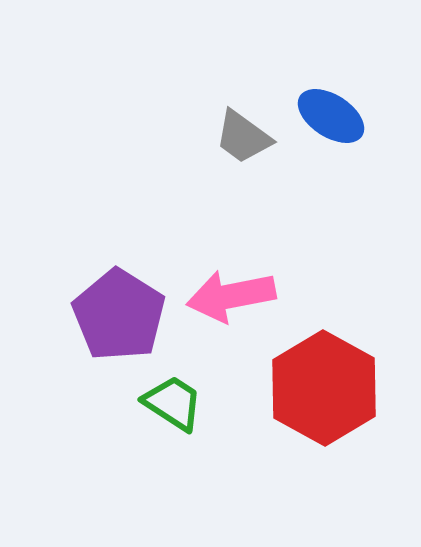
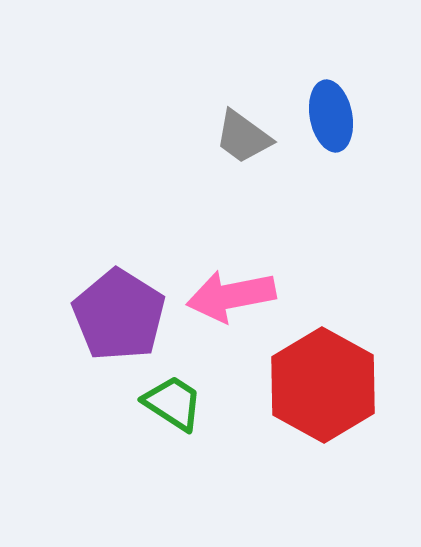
blue ellipse: rotated 46 degrees clockwise
red hexagon: moved 1 px left, 3 px up
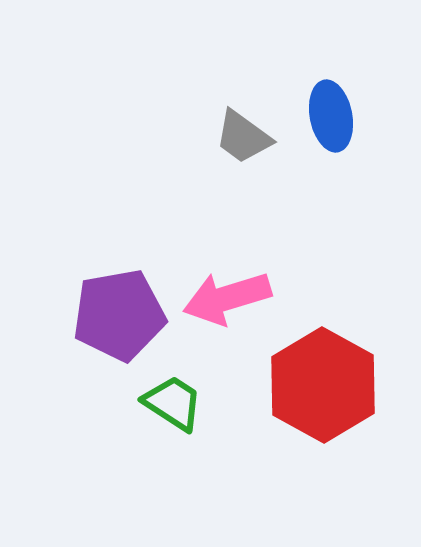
pink arrow: moved 4 px left, 2 px down; rotated 6 degrees counterclockwise
purple pentagon: rotated 30 degrees clockwise
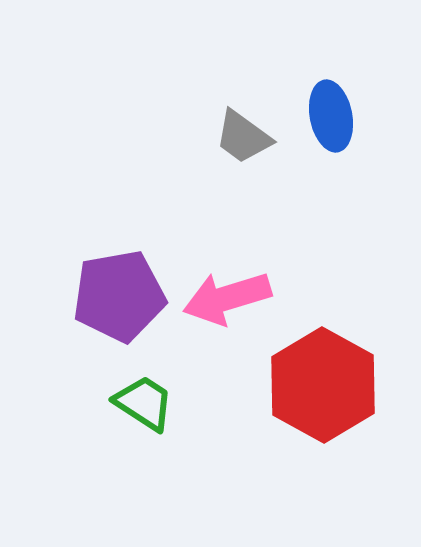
purple pentagon: moved 19 px up
green trapezoid: moved 29 px left
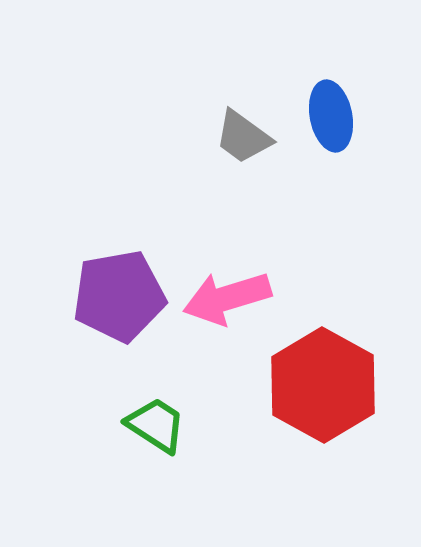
green trapezoid: moved 12 px right, 22 px down
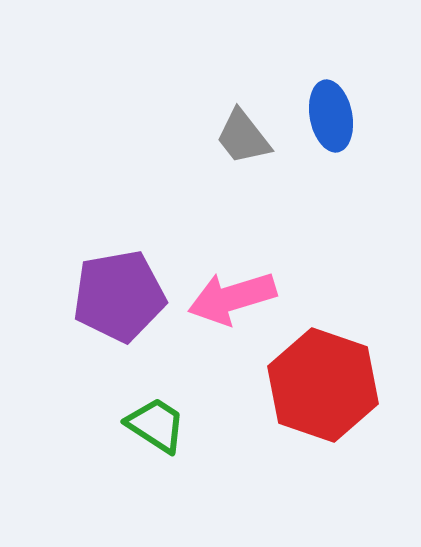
gray trapezoid: rotated 16 degrees clockwise
pink arrow: moved 5 px right
red hexagon: rotated 10 degrees counterclockwise
